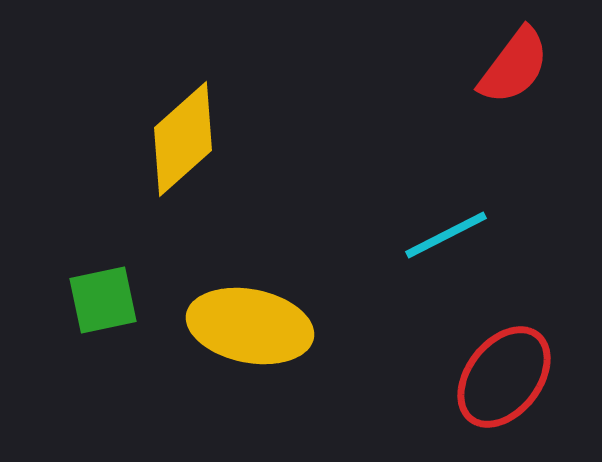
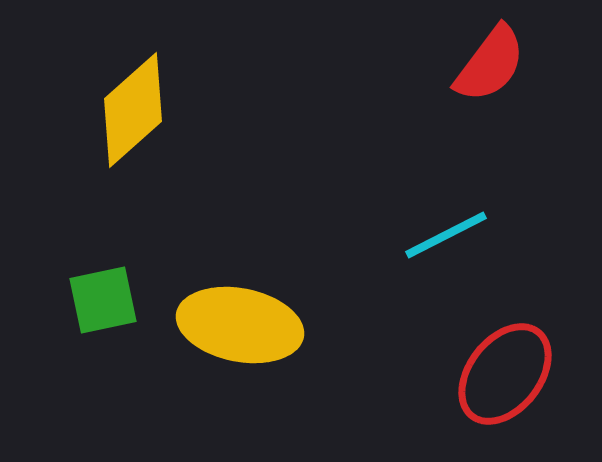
red semicircle: moved 24 px left, 2 px up
yellow diamond: moved 50 px left, 29 px up
yellow ellipse: moved 10 px left, 1 px up
red ellipse: moved 1 px right, 3 px up
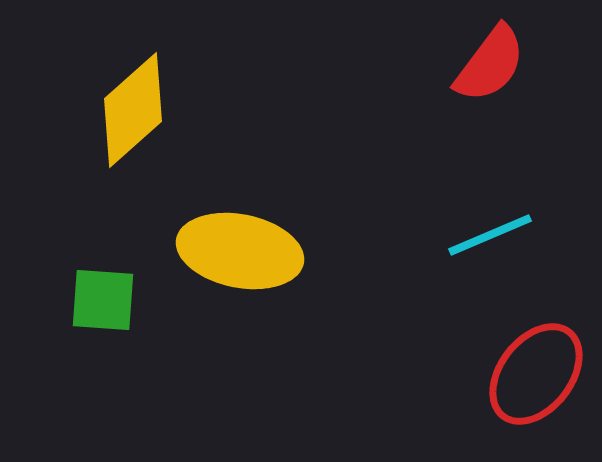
cyan line: moved 44 px right; rotated 4 degrees clockwise
green square: rotated 16 degrees clockwise
yellow ellipse: moved 74 px up
red ellipse: moved 31 px right
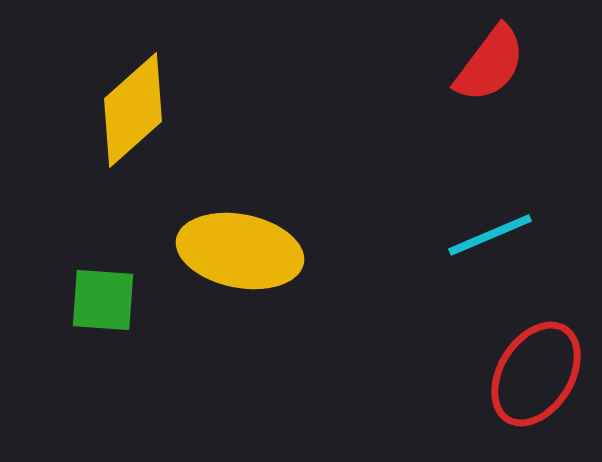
red ellipse: rotated 6 degrees counterclockwise
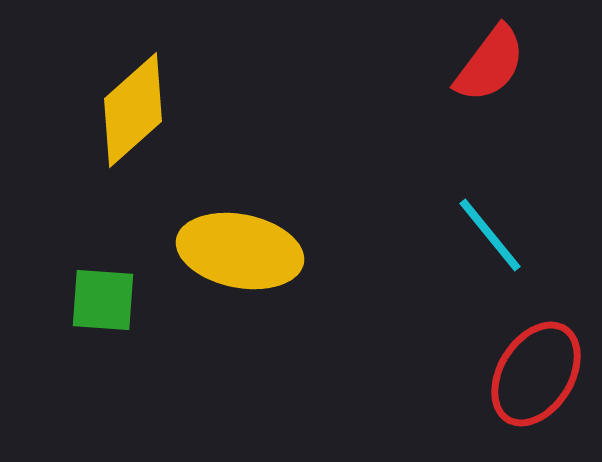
cyan line: rotated 74 degrees clockwise
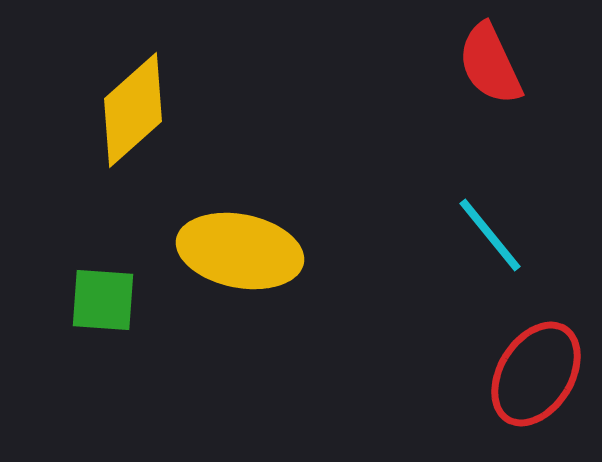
red semicircle: rotated 118 degrees clockwise
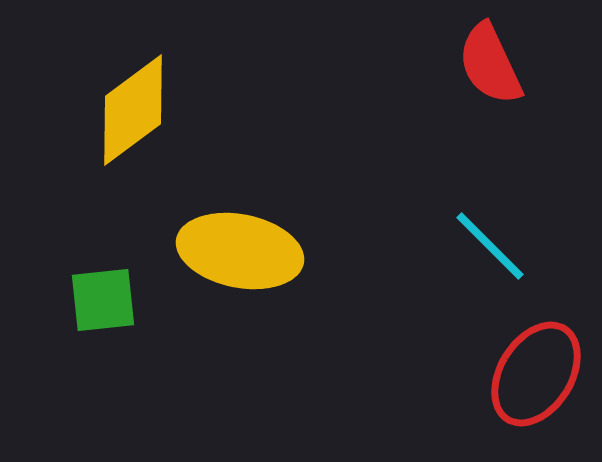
yellow diamond: rotated 5 degrees clockwise
cyan line: moved 11 px down; rotated 6 degrees counterclockwise
green square: rotated 10 degrees counterclockwise
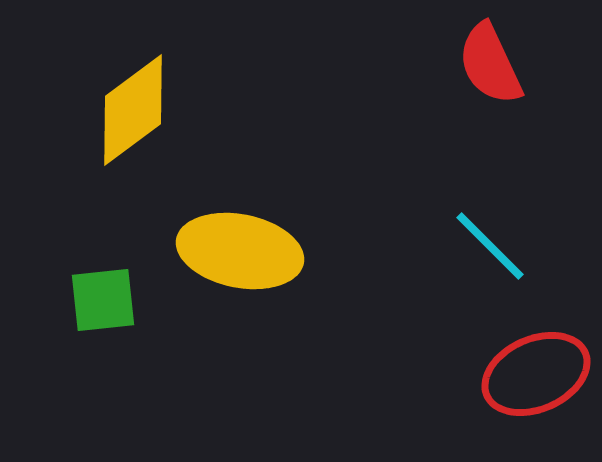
red ellipse: rotated 34 degrees clockwise
